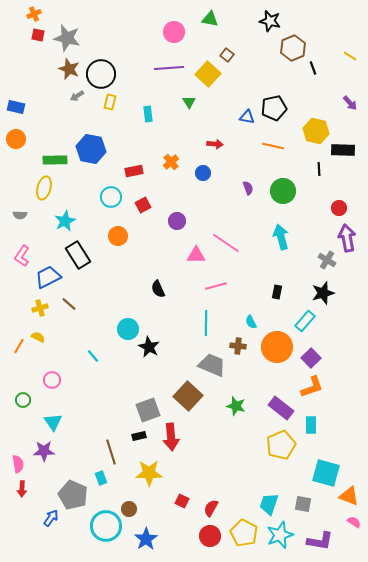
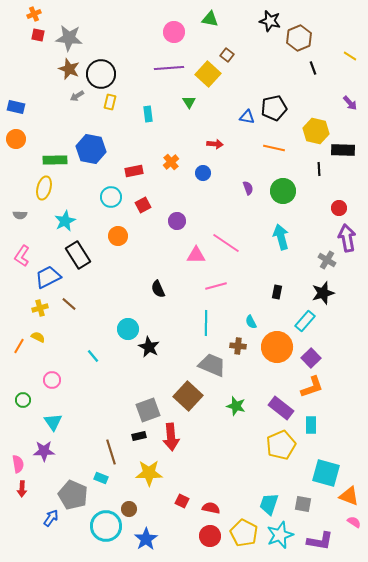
gray star at (67, 38): moved 2 px right; rotated 8 degrees counterclockwise
brown hexagon at (293, 48): moved 6 px right, 10 px up
orange line at (273, 146): moved 1 px right, 2 px down
cyan rectangle at (101, 478): rotated 48 degrees counterclockwise
red semicircle at (211, 508): rotated 72 degrees clockwise
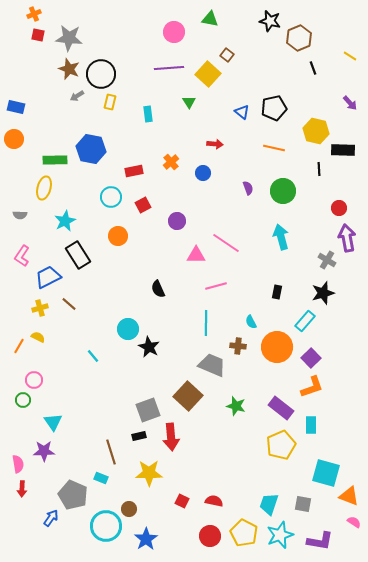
blue triangle at (247, 117): moved 5 px left, 5 px up; rotated 28 degrees clockwise
orange circle at (16, 139): moved 2 px left
pink circle at (52, 380): moved 18 px left
red semicircle at (211, 508): moved 3 px right, 7 px up
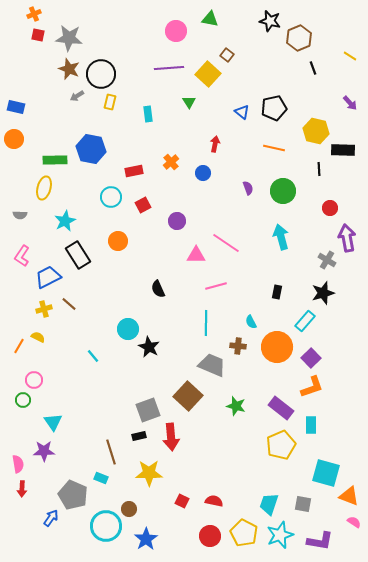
pink circle at (174, 32): moved 2 px right, 1 px up
red arrow at (215, 144): rotated 84 degrees counterclockwise
red circle at (339, 208): moved 9 px left
orange circle at (118, 236): moved 5 px down
yellow cross at (40, 308): moved 4 px right, 1 px down
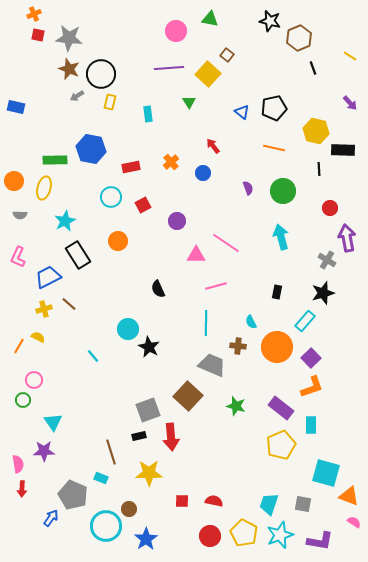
orange circle at (14, 139): moved 42 px down
red arrow at (215, 144): moved 2 px left, 2 px down; rotated 49 degrees counterclockwise
red rectangle at (134, 171): moved 3 px left, 4 px up
pink L-shape at (22, 256): moved 4 px left, 1 px down; rotated 10 degrees counterclockwise
red square at (182, 501): rotated 24 degrees counterclockwise
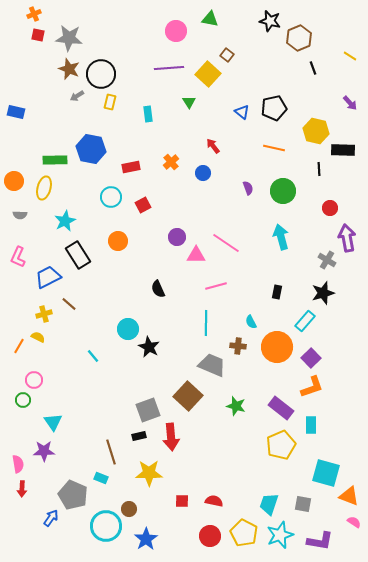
blue rectangle at (16, 107): moved 5 px down
purple circle at (177, 221): moved 16 px down
yellow cross at (44, 309): moved 5 px down
